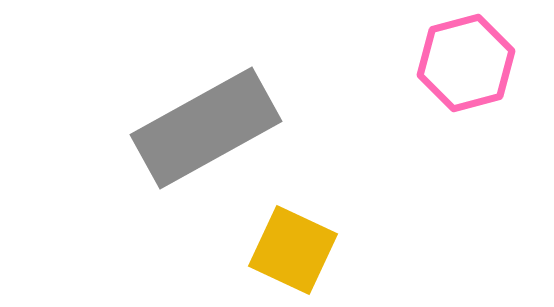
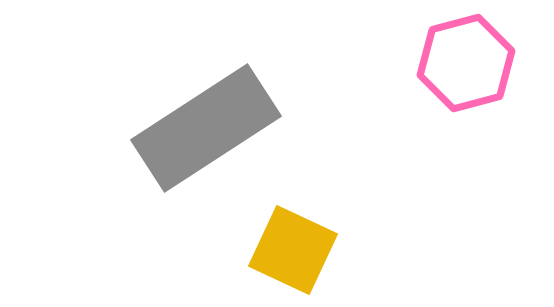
gray rectangle: rotated 4 degrees counterclockwise
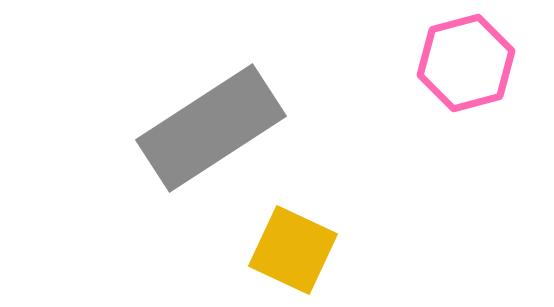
gray rectangle: moved 5 px right
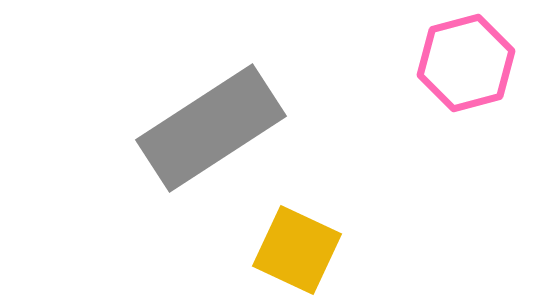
yellow square: moved 4 px right
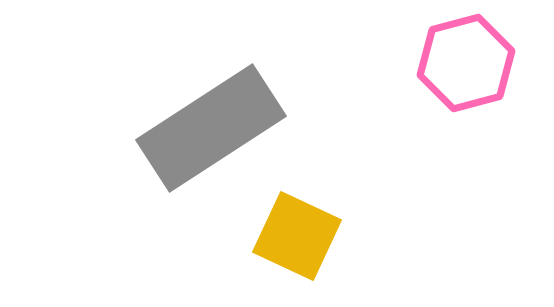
yellow square: moved 14 px up
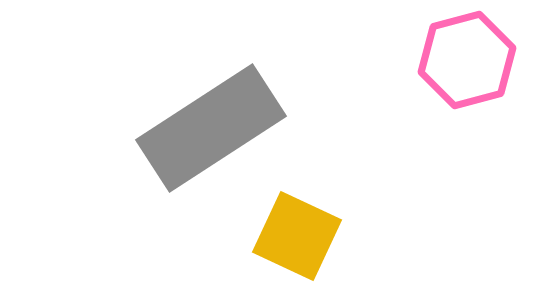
pink hexagon: moved 1 px right, 3 px up
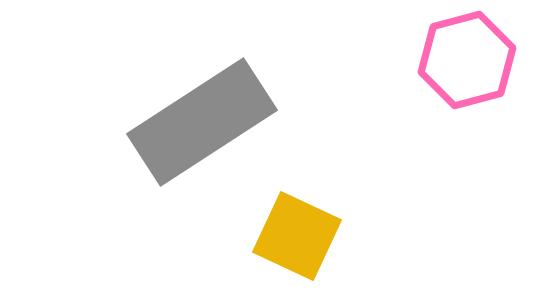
gray rectangle: moved 9 px left, 6 px up
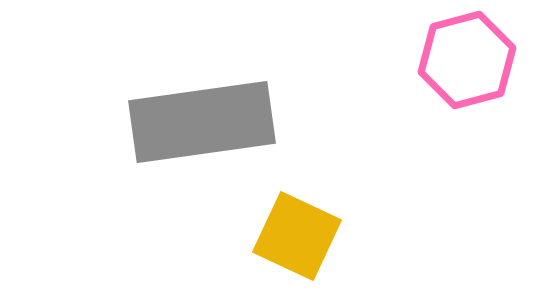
gray rectangle: rotated 25 degrees clockwise
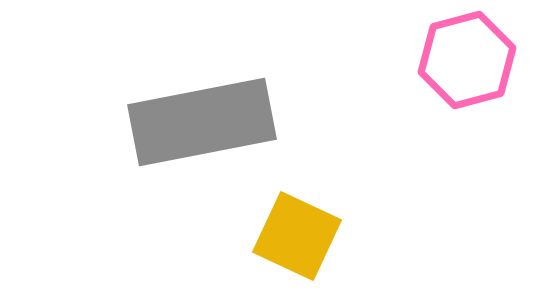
gray rectangle: rotated 3 degrees counterclockwise
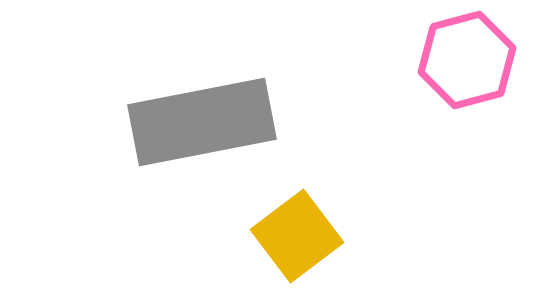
yellow square: rotated 28 degrees clockwise
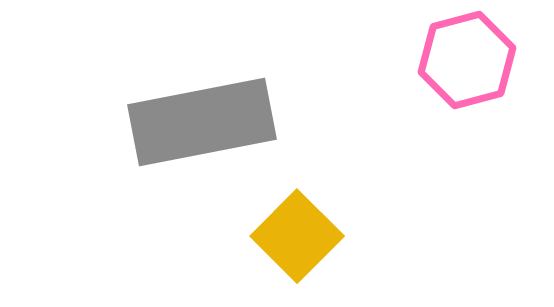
yellow square: rotated 8 degrees counterclockwise
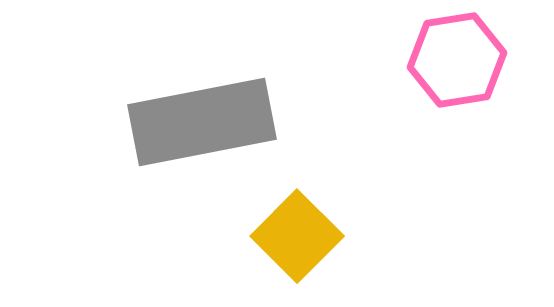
pink hexagon: moved 10 px left; rotated 6 degrees clockwise
